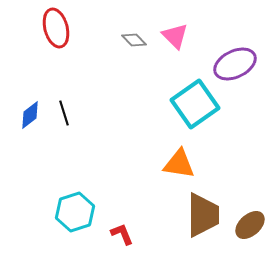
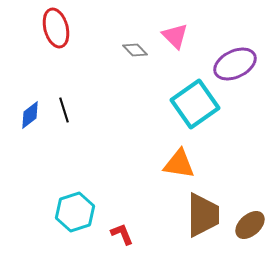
gray diamond: moved 1 px right, 10 px down
black line: moved 3 px up
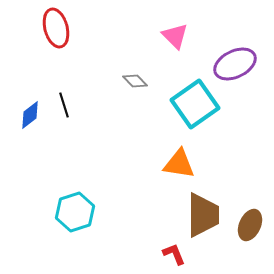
gray diamond: moved 31 px down
black line: moved 5 px up
brown ellipse: rotated 24 degrees counterclockwise
red L-shape: moved 52 px right, 20 px down
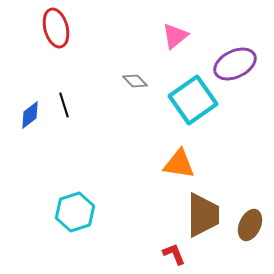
pink triangle: rotated 36 degrees clockwise
cyan square: moved 2 px left, 4 px up
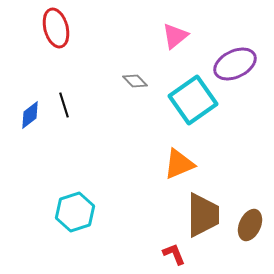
orange triangle: rotated 32 degrees counterclockwise
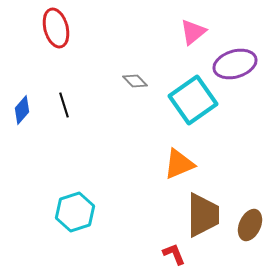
pink triangle: moved 18 px right, 4 px up
purple ellipse: rotated 9 degrees clockwise
blue diamond: moved 8 px left, 5 px up; rotated 12 degrees counterclockwise
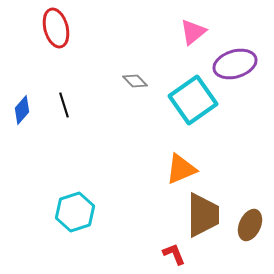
orange triangle: moved 2 px right, 5 px down
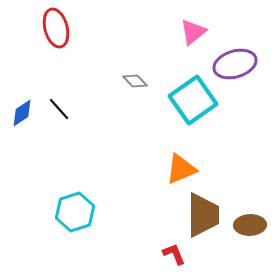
black line: moved 5 px left, 4 px down; rotated 25 degrees counterclockwise
blue diamond: moved 3 px down; rotated 16 degrees clockwise
brown ellipse: rotated 64 degrees clockwise
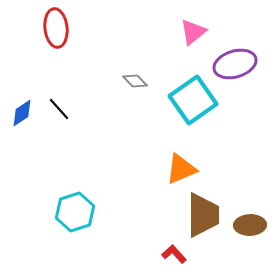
red ellipse: rotated 9 degrees clockwise
red L-shape: rotated 20 degrees counterclockwise
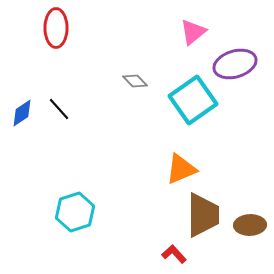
red ellipse: rotated 6 degrees clockwise
